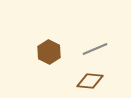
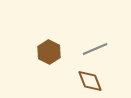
brown diamond: rotated 64 degrees clockwise
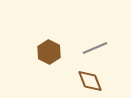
gray line: moved 1 px up
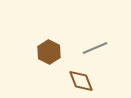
brown diamond: moved 9 px left
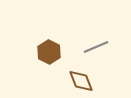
gray line: moved 1 px right, 1 px up
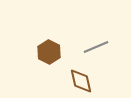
brown diamond: rotated 8 degrees clockwise
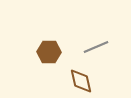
brown hexagon: rotated 25 degrees counterclockwise
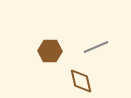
brown hexagon: moved 1 px right, 1 px up
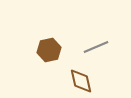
brown hexagon: moved 1 px left, 1 px up; rotated 15 degrees counterclockwise
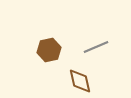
brown diamond: moved 1 px left
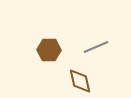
brown hexagon: rotated 15 degrees clockwise
